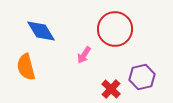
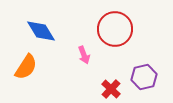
pink arrow: rotated 54 degrees counterclockwise
orange semicircle: rotated 132 degrees counterclockwise
purple hexagon: moved 2 px right
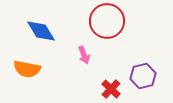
red circle: moved 8 px left, 8 px up
orange semicircle: moved 1 px right, 2 px down; rotated 68 degrees clockwise
purple hexagon: moved 1 px left, 1 px up
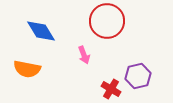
purple hexagon: moved 5 px left
red cross: rotated 12 degrees counterclockwise
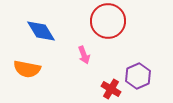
red circle: moved 1 px right
purple hexagon: rotated 10 degrees counterclockwise
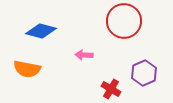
red circle: moved 16 px right
blue diamond: rotated 44 degrees counterclockwise
pink arrow: rotated 114 degrees clockwise
purple hexagon: moved 6 px right, 3 px up
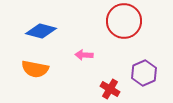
orange semicircle: moved 8 px right
red cross: moved 1 px left
